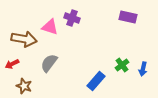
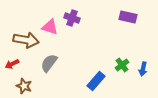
brown arrow: moved 2 px right, 1 px down
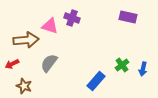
pink triangle: moved 1 px up
brown arrow: rotated 15 degrees counterclockwise
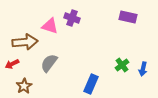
brown arrow: moved 1 px left, 2 px down
blue rectangle: moved 5 px left, 3 px down; rotated 18 degrees counterclockwise
brown star: rotated 21 degrees clockwise
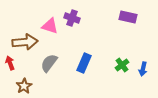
red arrow: moved 2 px left, 1 px up; rotated 96 degrees clockwise
blue rectangle: moved 7 px left, 21 px up
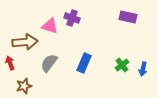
brown star: rotated 14 degrees clockwise
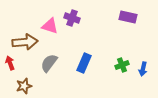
green cross: rotated 16 degrees clockwise
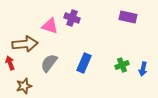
brown arrow: moved 2 px down
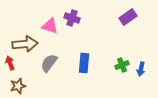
purple rectangle: rotated 48 degrees counterclockwise
blue rectangle: rotated 18 degrees counterclockwise
blue arrow: moved 2 px left
brown star: moved 6 px left
